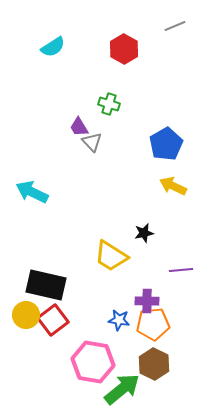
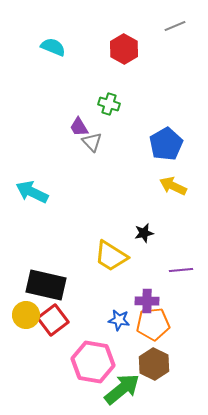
cyan semicircle: rotated 125 degrees counterclockwise
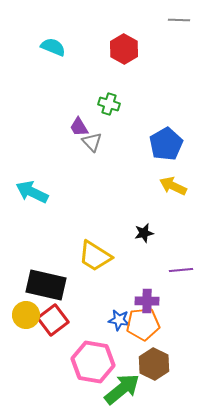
gray line: moved 4 px right, 6 px up; rotated 25 degrees clockwise
yellow trapezoid: moved 16 px left
orange pentagon: moved 10 px left
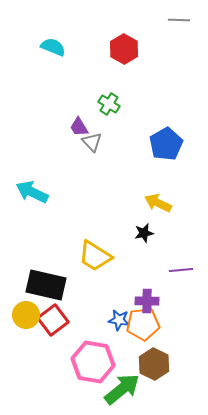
green cross: rotated 15 degrees clockwise
yellow arrow: moved 15 px left, 17 px down
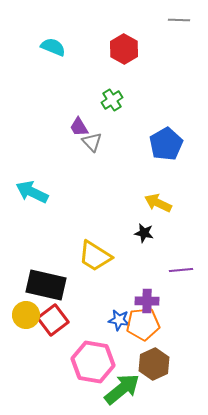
green cross: moved 3 px right, 4 px up; rotated 25 degrees clockwise
black star: rotated 24 degrees clockwise
brown hexagon: rotated 8 degrees clockwise
